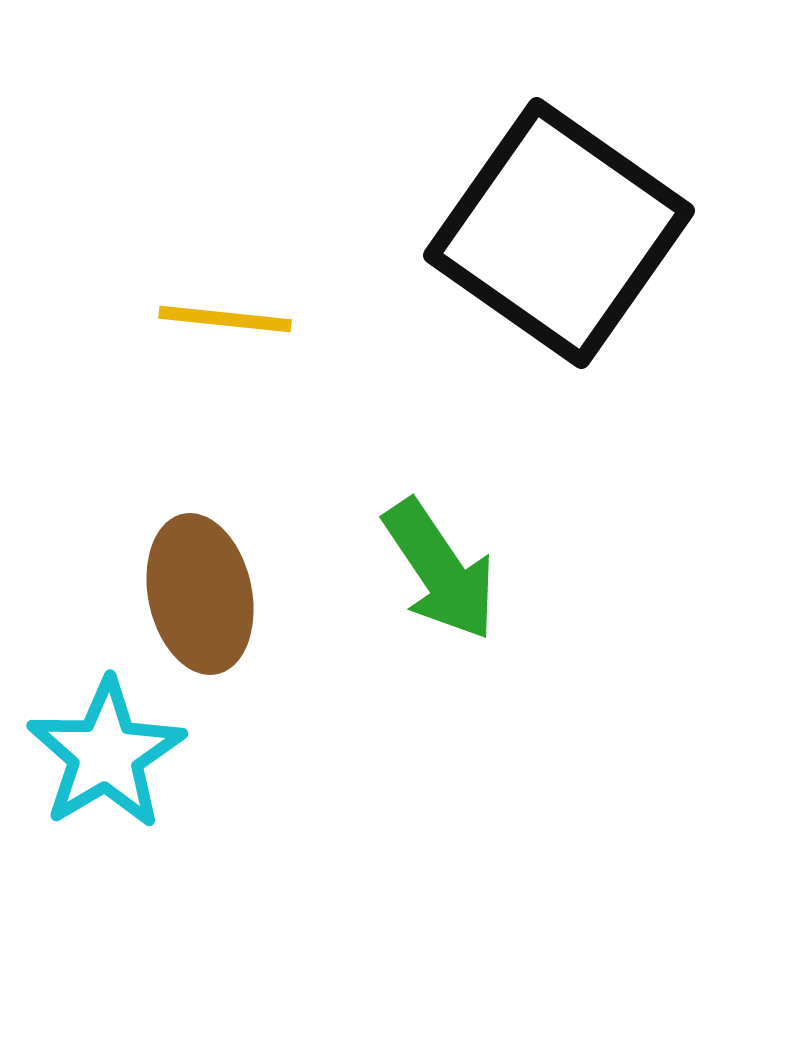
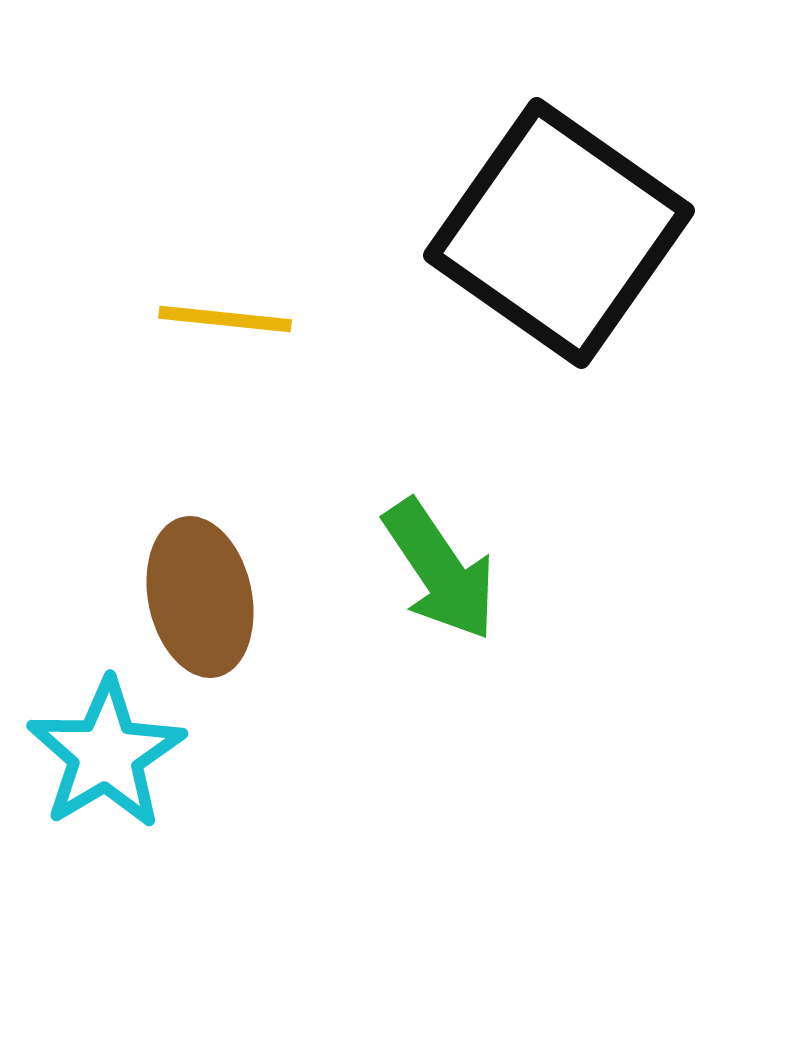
brown ellipse: moved 3 px down
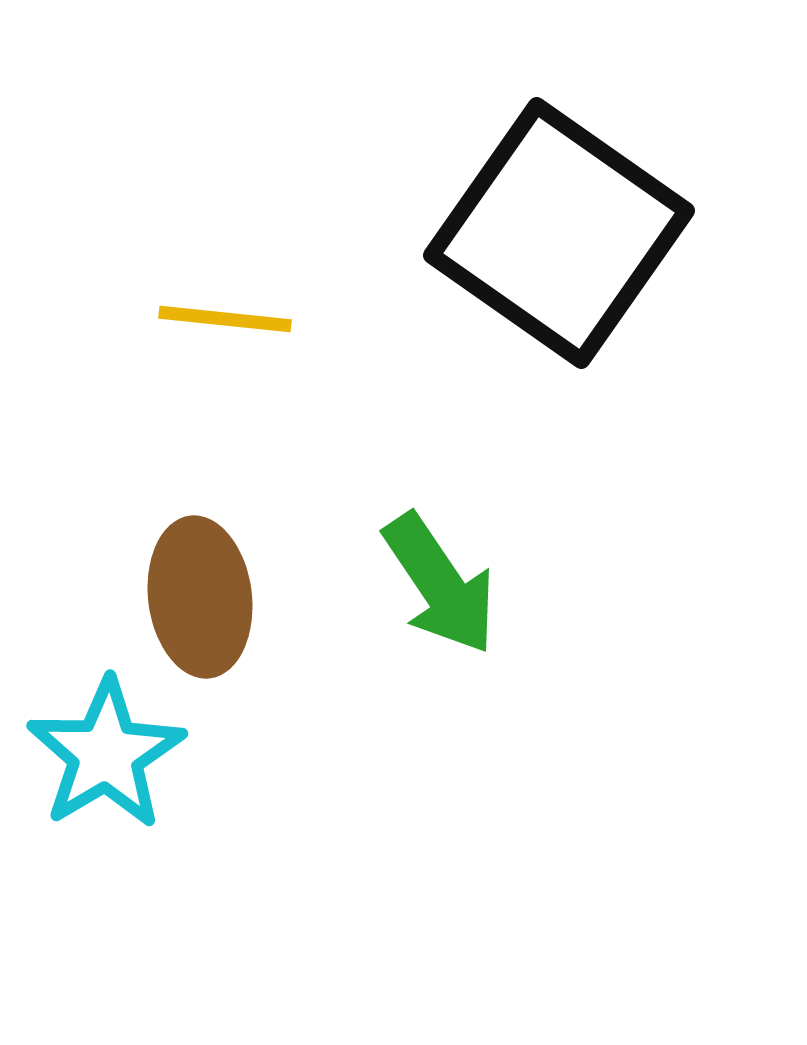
green arrow: moved 14 px down
brown ellipse: rotated 5 degrees clockwise
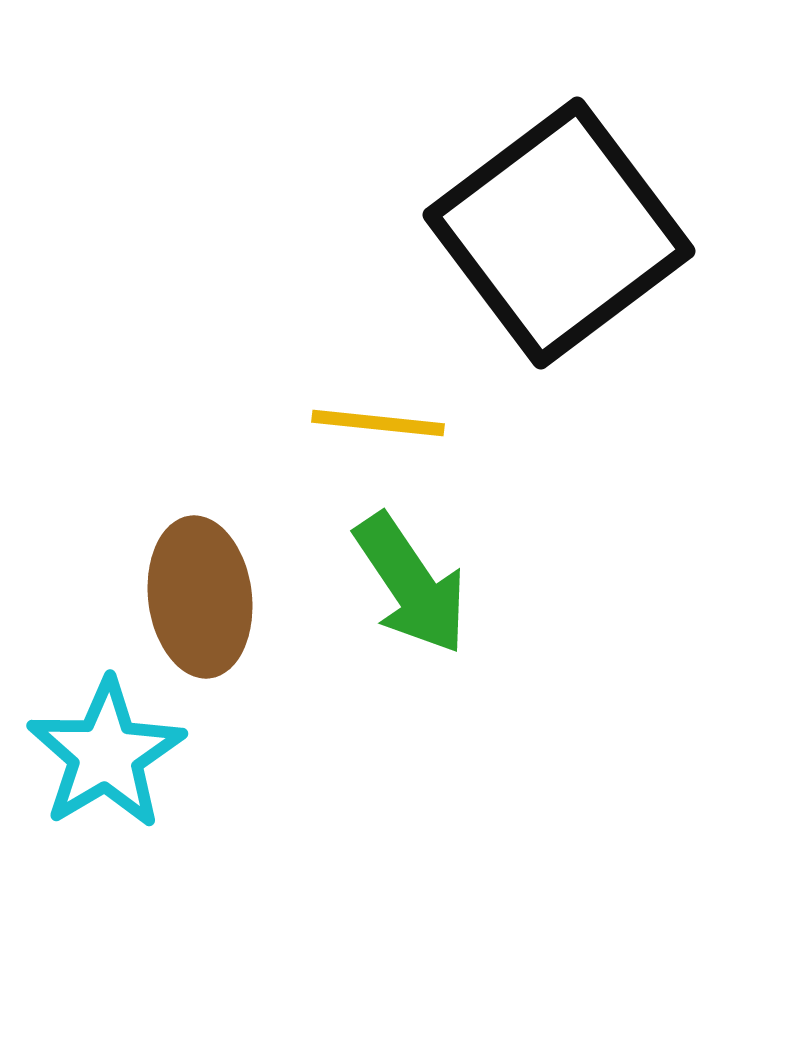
black square: rotated 18 degrees clockwise
yellow line: moved 153 px right, 104 px down
green arrow: moved 29 px left
